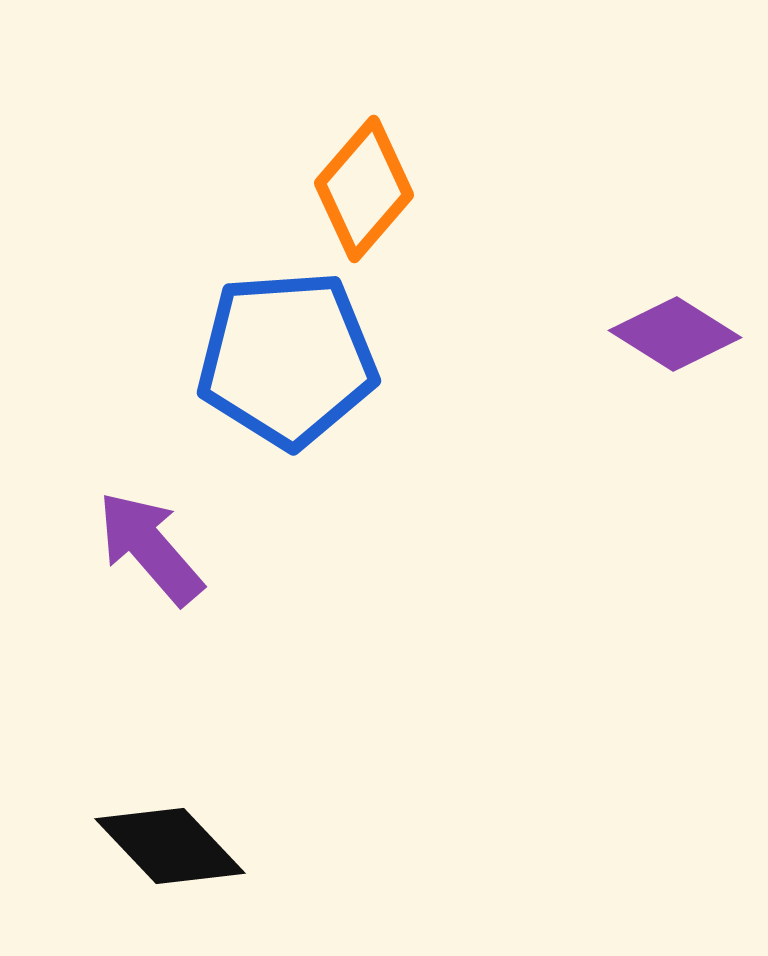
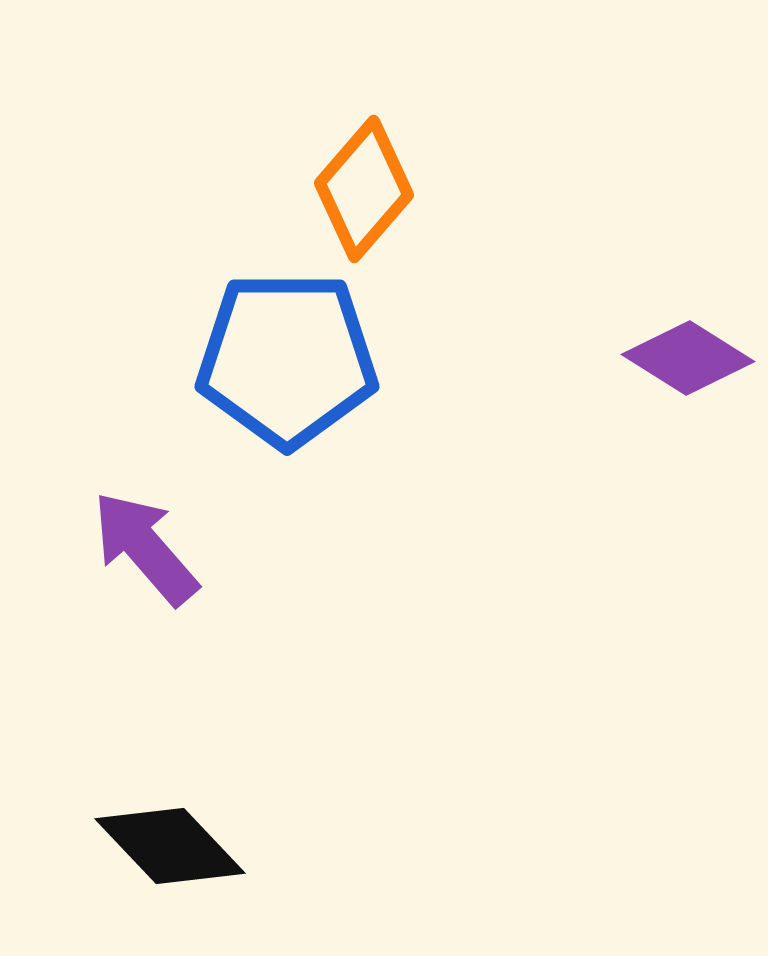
purple diamond: moved 13 px right, 24 px down
blue pentagon: rotated 4 degrees clockwise
purple arrow: moved 5 px left
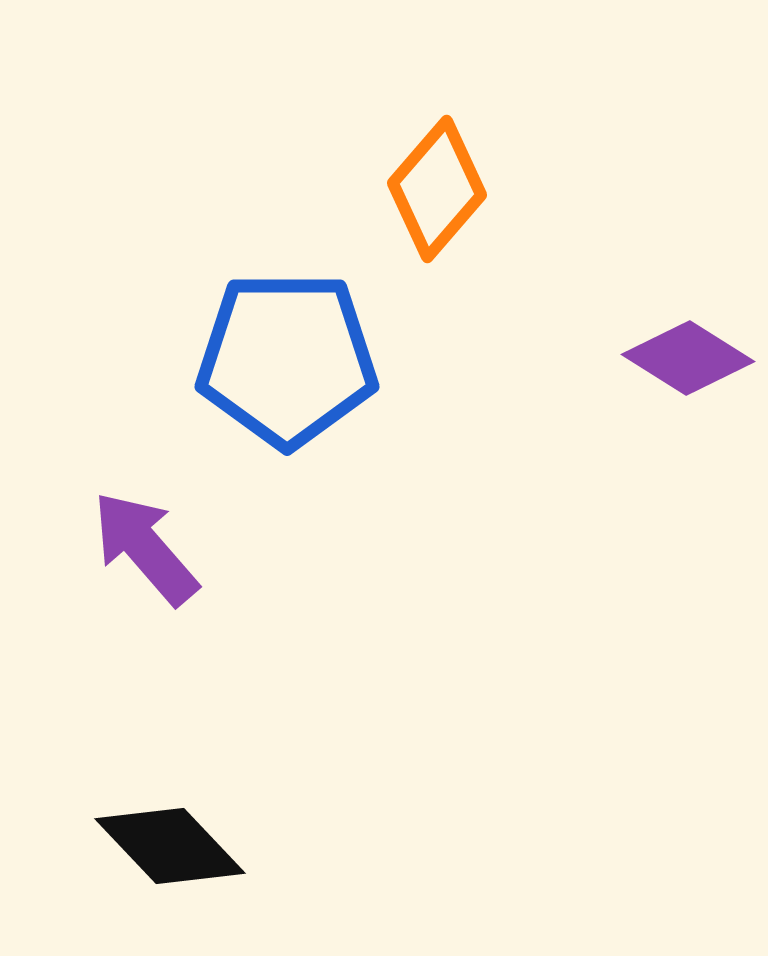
orange diamond: moved 73 px right
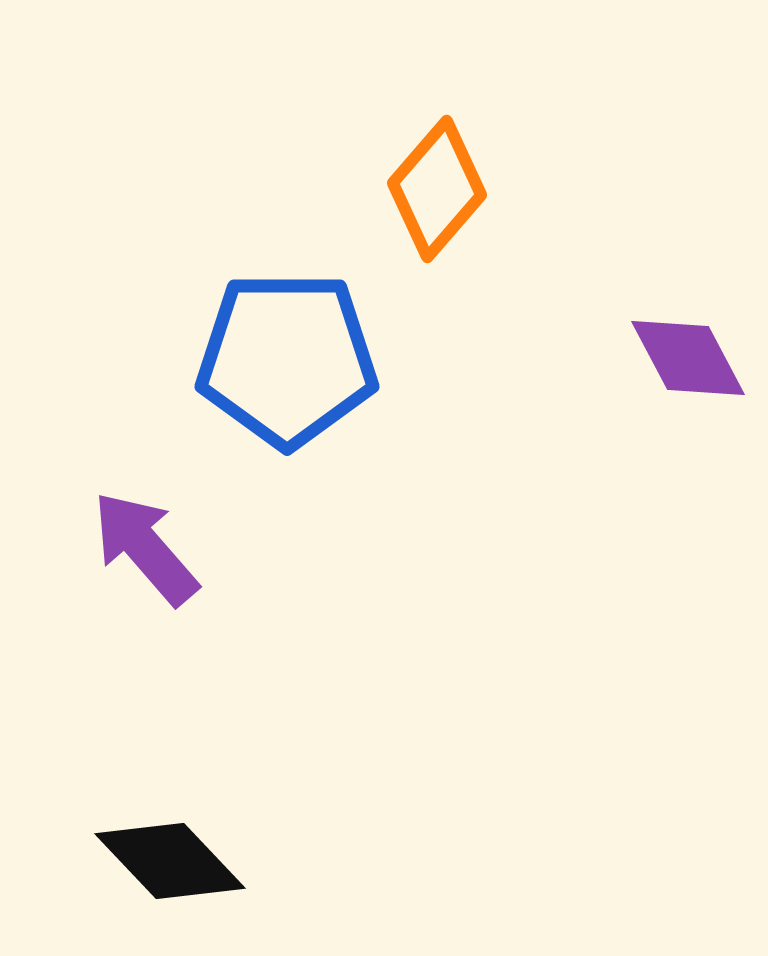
purple diamond: rotated 30 degrees clockwise
black diamond: moved 15 px down
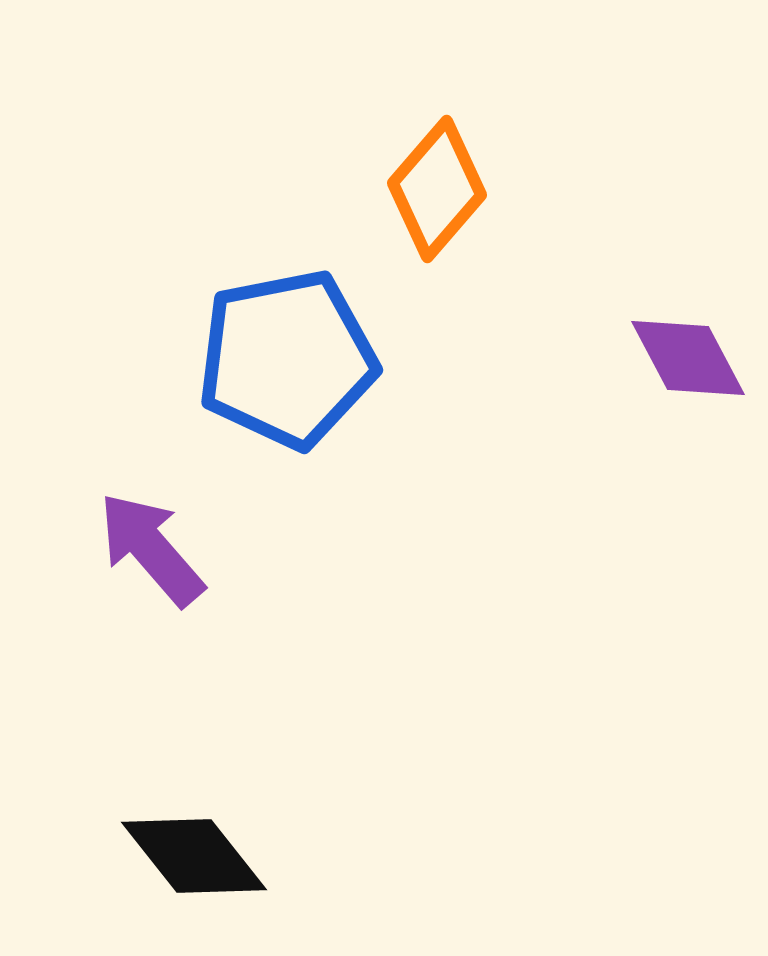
blue pentagon: rotated 11 degrees counterclockwise
purple arrow: moved 6 px right, 1 px down
black diamond: moved 24 px right, 5 px up; rotated 5 degrees clockwise
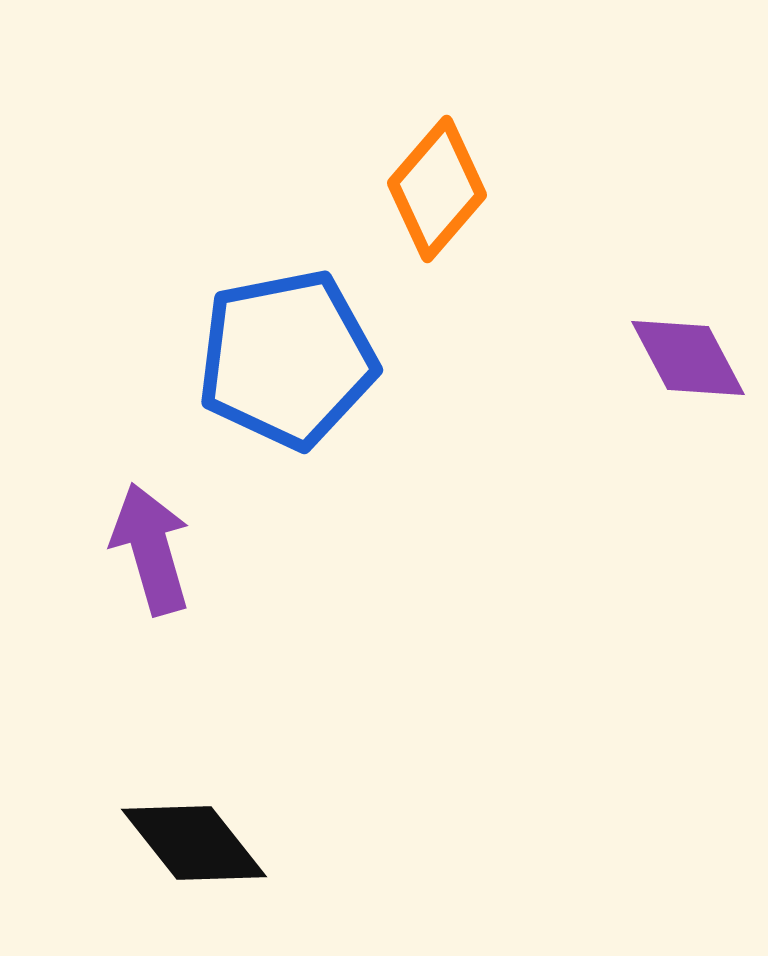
purple arrow: rotated 25 degrees clockwise
black diamond: moved 13 px up
